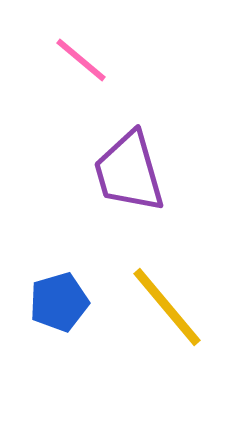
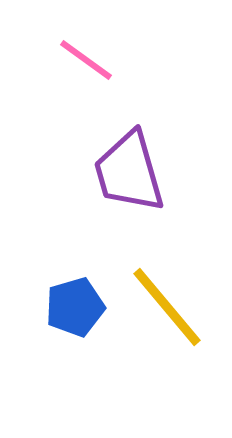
pink line: moved 5 px right; rotated 4 degrees counterclockwise
blue pentagon: moved 16 px right, 5 px down
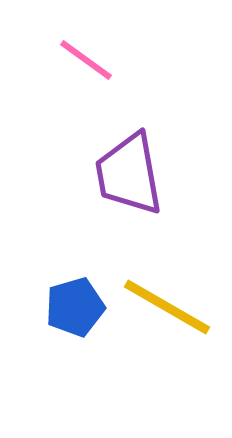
purple trapezoid: moved 2 px down; rotated 6 degrees clockwise
yellow line: rotated 20 degrees counterclockwise
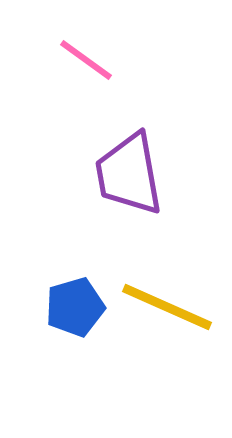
yellow line: rotated 6 degrees counterclockwise
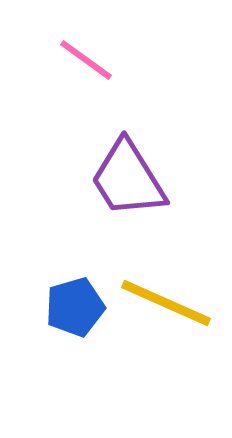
purple trapezoid: moved 1 px left, 5 px down; rotated 22 degrees counterclockwise
yellow line: moved 1 px left, 4 px up
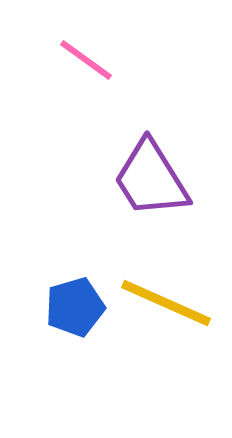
purple trapezoid: moved 23 px right
